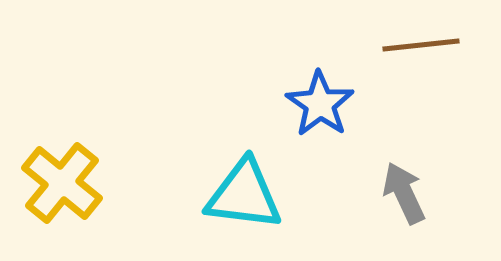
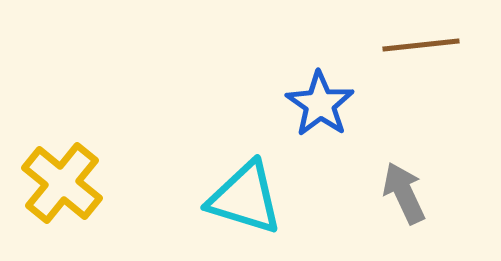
cyan triangle: moved 1 px right, 3 px down; rotated 10 degrees clockwise
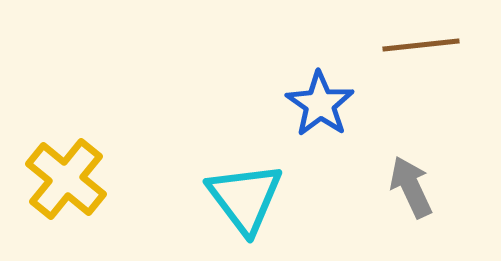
yellow cross: moved 4 px right, 4 px up
gray arrow: moved 7 px right, 6 px up
cyan triangle: rotated 36 degrees clockwise
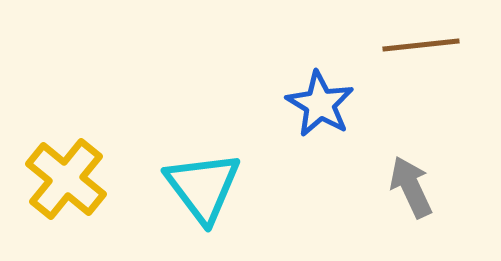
blue star: rotated 4 degrees counterclockwise
cyan triangle: moved 42 px left, 11 px up
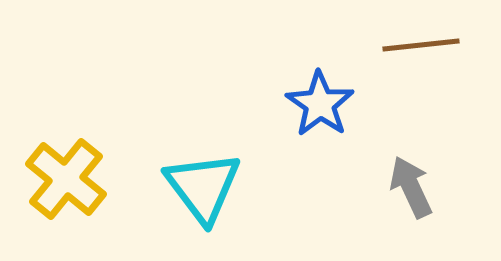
blue star: rotated 4 degrees clockwise
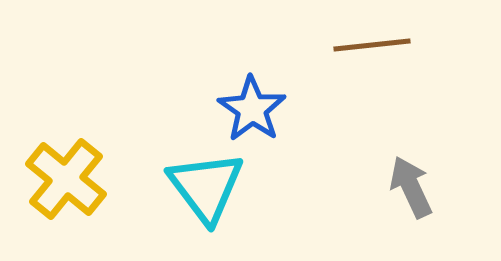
brown line: moved 49 px left
blue star: moved 68 px left, 5 px down
cyan triangle: moved 3 px right
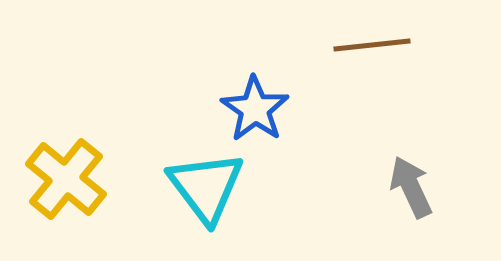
blue star: moved 3 px right
